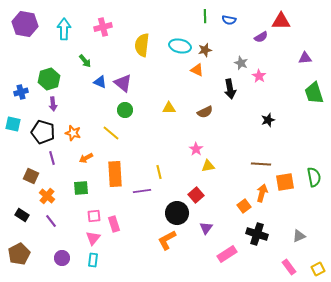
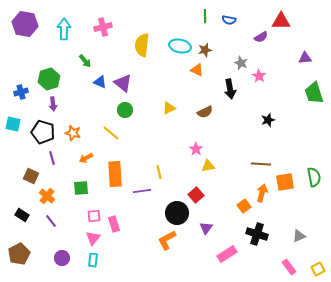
yellow triangle at (169, 108): rotated 24 degrees counterclockwise
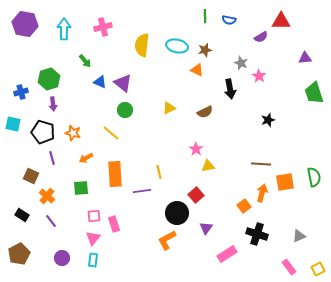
cyan ellipse at (180, 46): moved 3 px left
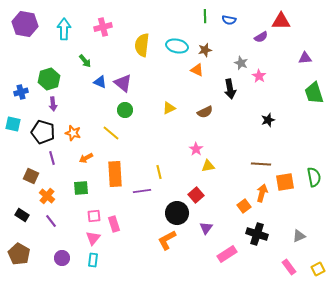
brown pentagon at (19, 254): rotated 15 degrees counterclockwise
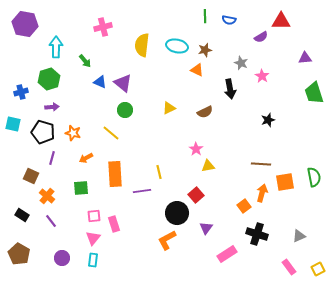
cyan arrow at (64, 29): moved 8 px left, 18 px down
pink star at (259, 76): moved 3 px right
purple arrow at (53, 104): moved 1 px left, 3 px down; rotated 88 degrees counterclockwise
purple line at (52, 158): rotated 32 degrees clockwise
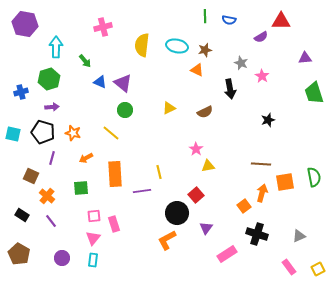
cyan square at (13, 124): moved 10 px down
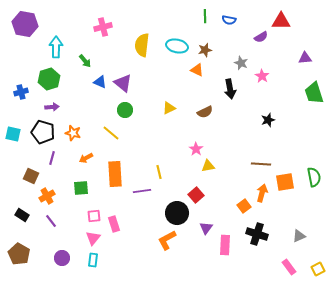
orange cross at (47, 196): rotated 21 degrees clockwise
pink rectangle at (227, 254): moved 2 px left, 9 px up; rotated 54 degrees counterclockwise
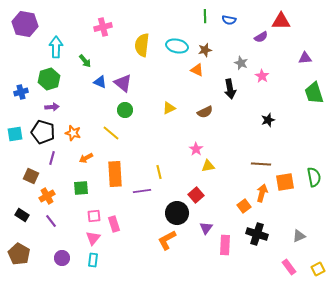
cyan square at (13, 134): moved 2 px right; rotated 21 degrees counterclockwise
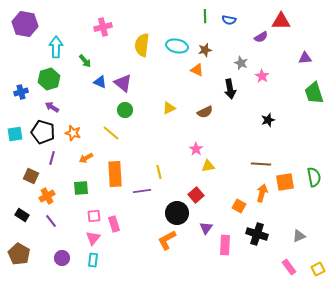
purple arrow at (52, 107): rotated 144 degrees counterclockwise
orange square at (244, 206): moved 5 px left; rotated 24 degrees counterclockwise
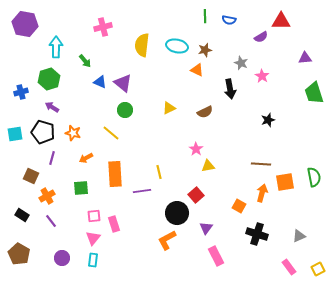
pink rectangle at (225, 245): moved 9 px left, 11 px down; rotated 30 degrees counterclockwise
